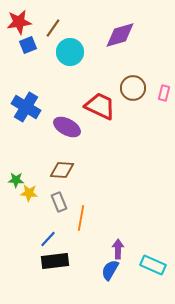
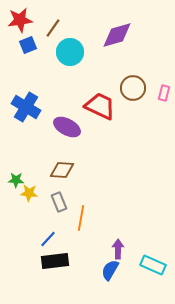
red star: moved 1 px right, 2 px up
purple diamond: moved 3 px left
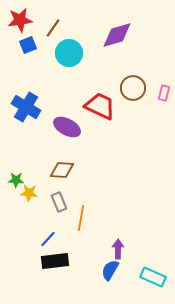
cyan circle: moved 1 px left, 1 px down
cyan rectangle: moved 12 px down
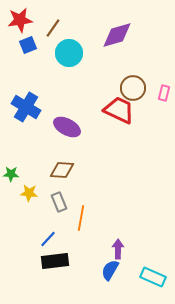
red trapezoid: moved 19 px right, 4 px down
green star: moved 5 px left, 6 px up
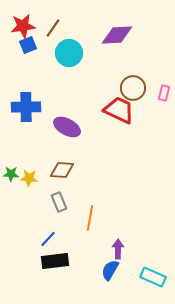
red star: moved 3 px right, 6 px down
purple diamond: rotated 12 degrees clockwise
blue cross: rotated 32 degrees counterclockwise
yellow star: moved 15 px up
orange line: moved 9 px right
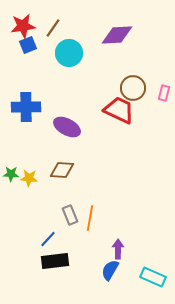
gray rectangle: moved 11 px right, 13 px down
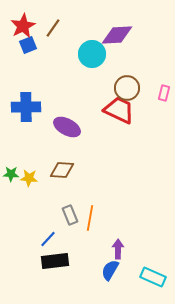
red star: rotated 20 degrees counterclockwise
cyan circle: moved 23 px right, 1 px down
brown circle: moved 6 px left
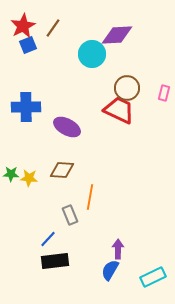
orange line: moved 21 px up
cyan rectangle: rotated 50 degrees counterclockwise
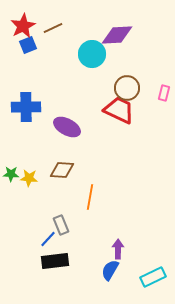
brown line: rotated 30 degrees clockwise
gray rectangle: moved 9 px left, 10 px down
